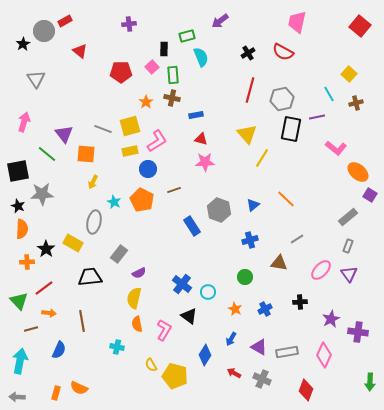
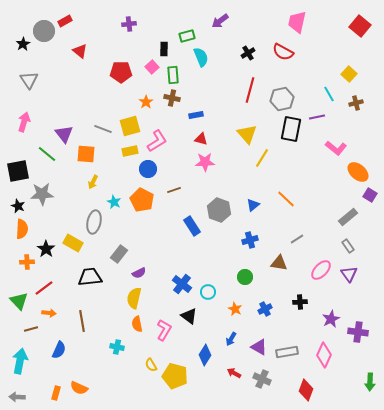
gray triangle at (36, 79): moved 7 px left, 1 px down
gray rectangle at (348, 246): rotated 56 degrees counterclockwise
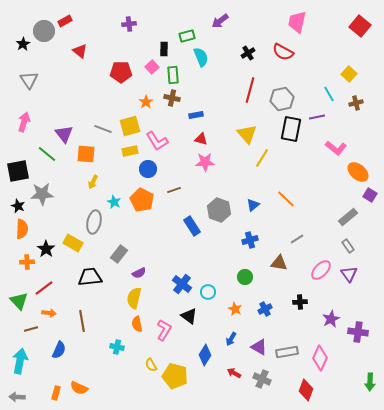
pink L-shape at (157, 141): rotated 90 degrees clockwise
pink diamond at (324, 355): moved 4 px left, 3 px down
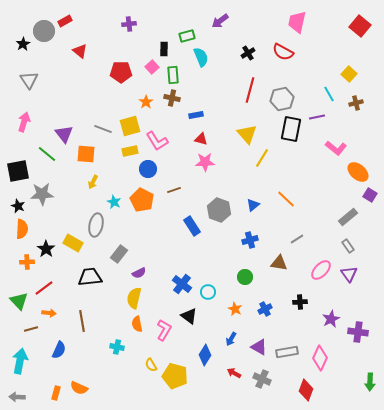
gray ellipse at (94, 222): moved 2 px right, 3 px down
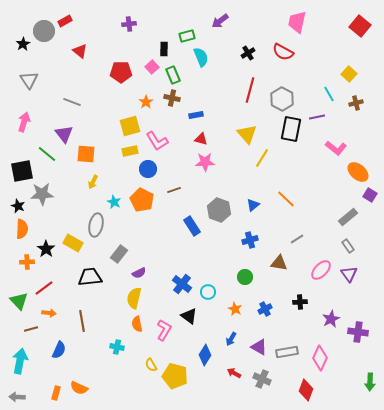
green rectangle at (173, 75): rotated 18 degrees counterclockwise
gray hexagon at (282, 99): rotated 20 degrees counterclockwise
gray line at (103, 129): moved 31 px left, 27 px up
black square at (18, 171): moved 4 px right
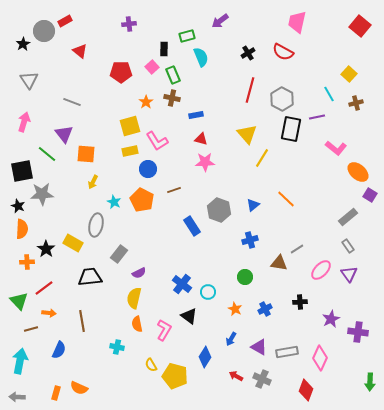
gray line at (297, 239): moved 10 px down
blue diamond at (205, 355): moved 2 px down
red arrow at (234, 373): moved 2 px right, 3 px down
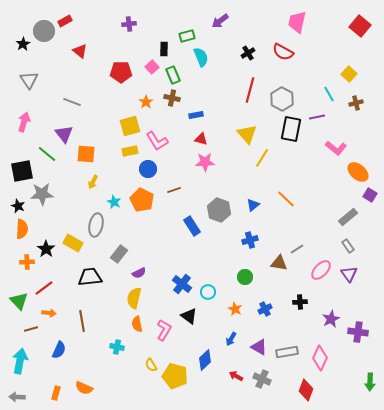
blue diamond at (205, 357): moved 3 px down; rotated 15 degrees clockwise
orange semicircle at (79, 388): moved 5 px right
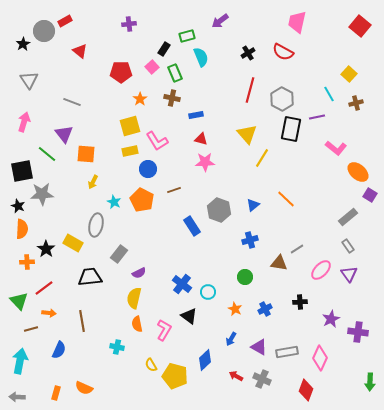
black rectangle at (164, 49): rotated 32 degrees clockwise
green rectangle at (173, 75): moved 2 px right, 2 px up
orange star at (146, 102): moved 6 px left, 3 px up
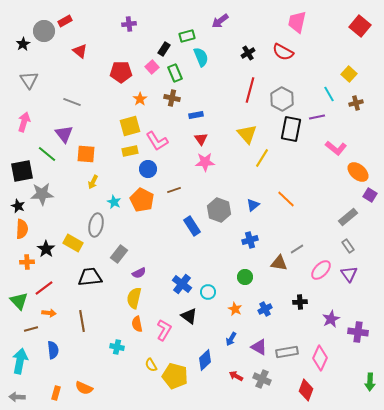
red triangle at (201, 139): rotated 40 degrees clockwise
blue semicircle at (59, 350): moved 6 px left; rotated 30 degrees counterclockwise
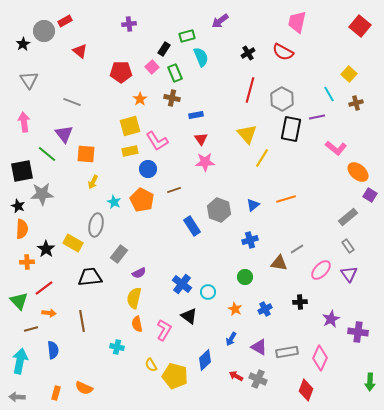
pink arrow at (24, 122): rotated 24 degrees counterclockwise
orange line at (286, 199): rotated 60 degrees counterclockwise
gray cross at (262, 379): moved 4 px left
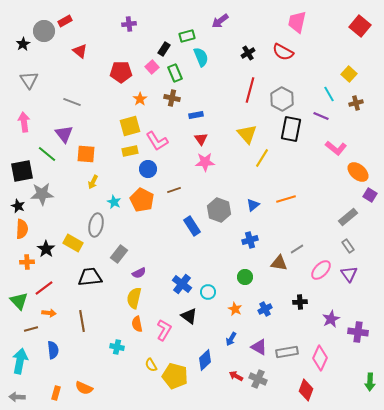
purple line at (317, 117): moved 4 px right, 1 px up; rotated 35 degrees clockwise
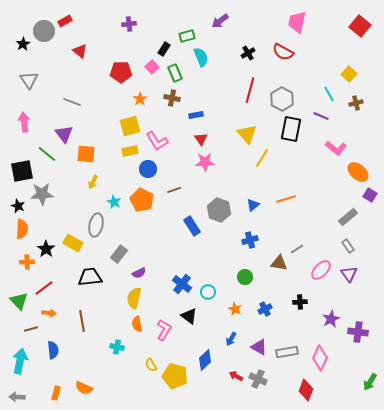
green arrow at (370, 382): rotated 30 degrees clockwise
